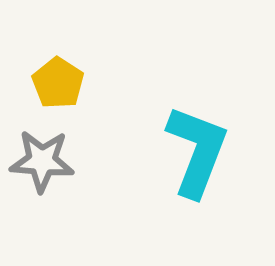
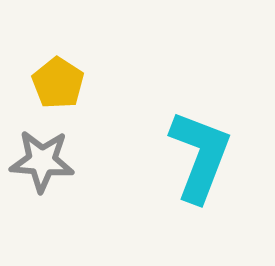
cyan L-shape: moved 3 px right, 5 px down
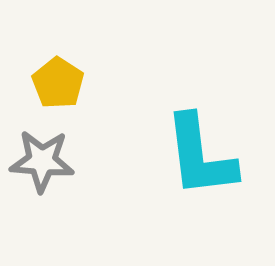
cyan L-shape: rotated 152 degrees clockwise
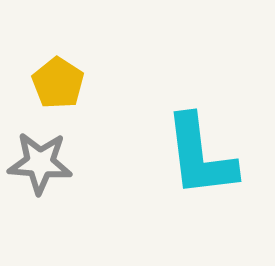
gray star: moved 2 px left, 2 px down
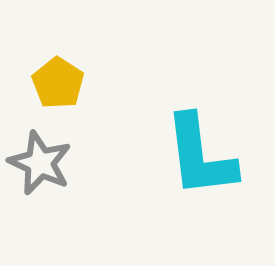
gray star: rotated 20 degrees clockwise
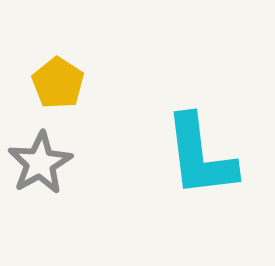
gray star: rotated 18 degrees clockwise
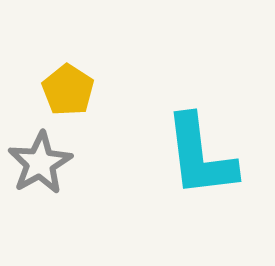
yellow pentagon: moved 10 px right, 7 px down
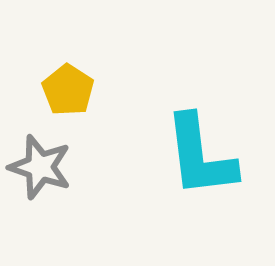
gray star: moved 4 px down; rotated 24 degrees counterclockwise
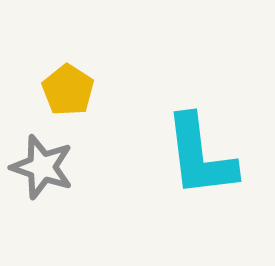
gray star: moved 2 px right
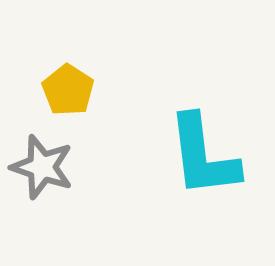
cyan L-shape: moved 3 px right
